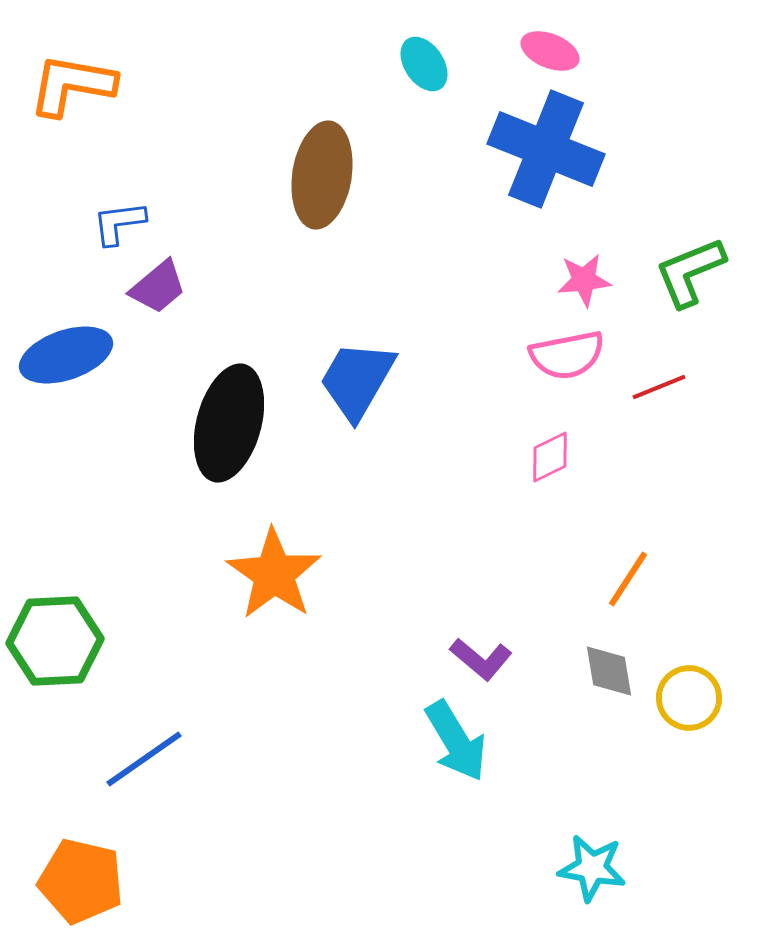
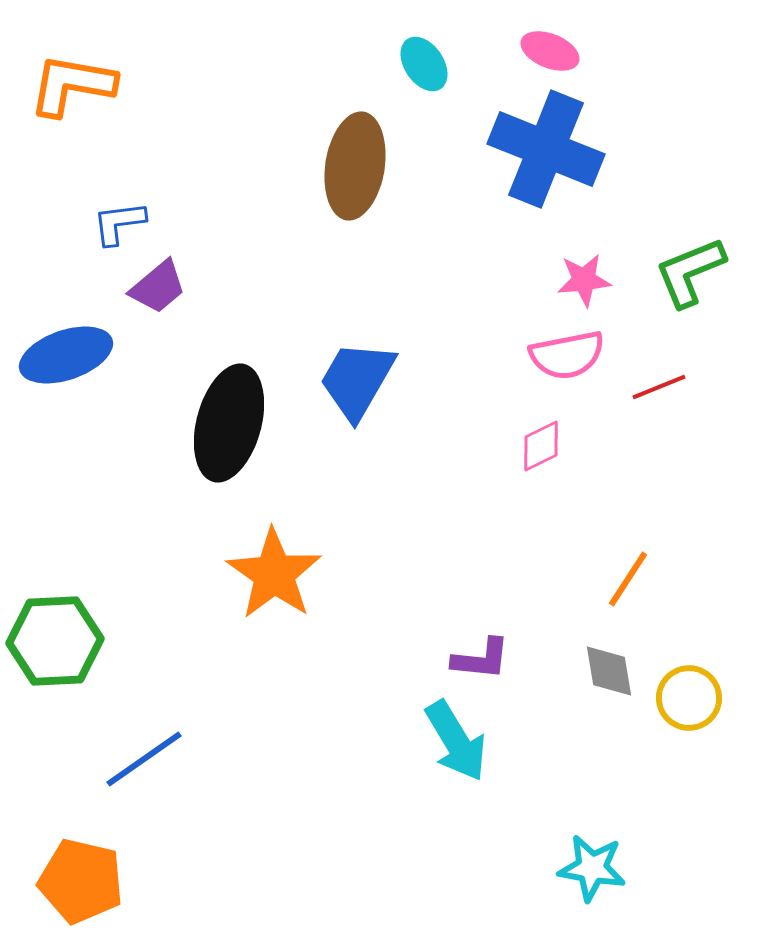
brown ellipse: moved 33 px right, 9 px up
pink diamond: moved 9 px left, 11 px up
purple L-shape: rotated 34 degrees counterclockwise
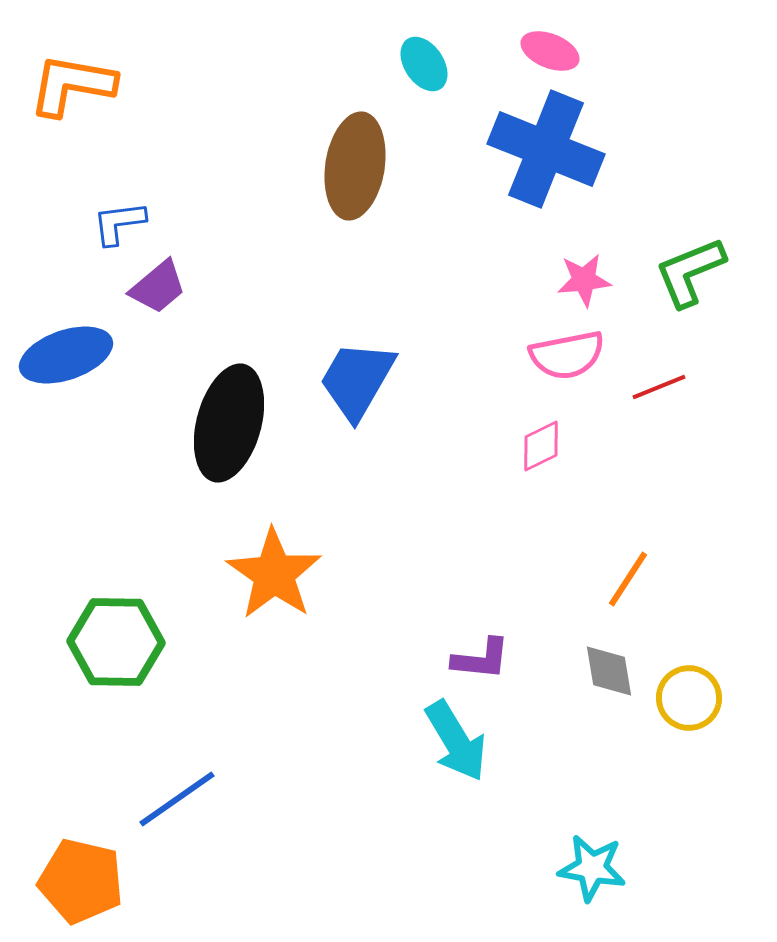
green hexagon: moved 61 px right, 1 px down; rotated 4 degrees clockwise
blue line: moved 33 px right, 40 px down
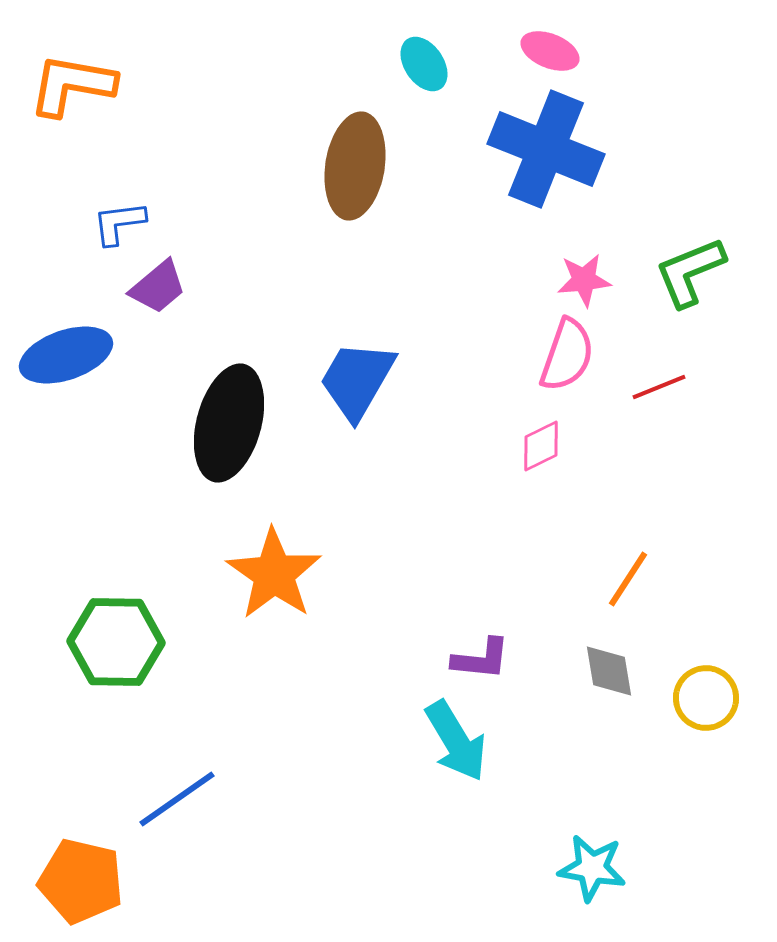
pink semicircle: rotated 60 degrees counterclockwise
yellow circle: moved 17 px right
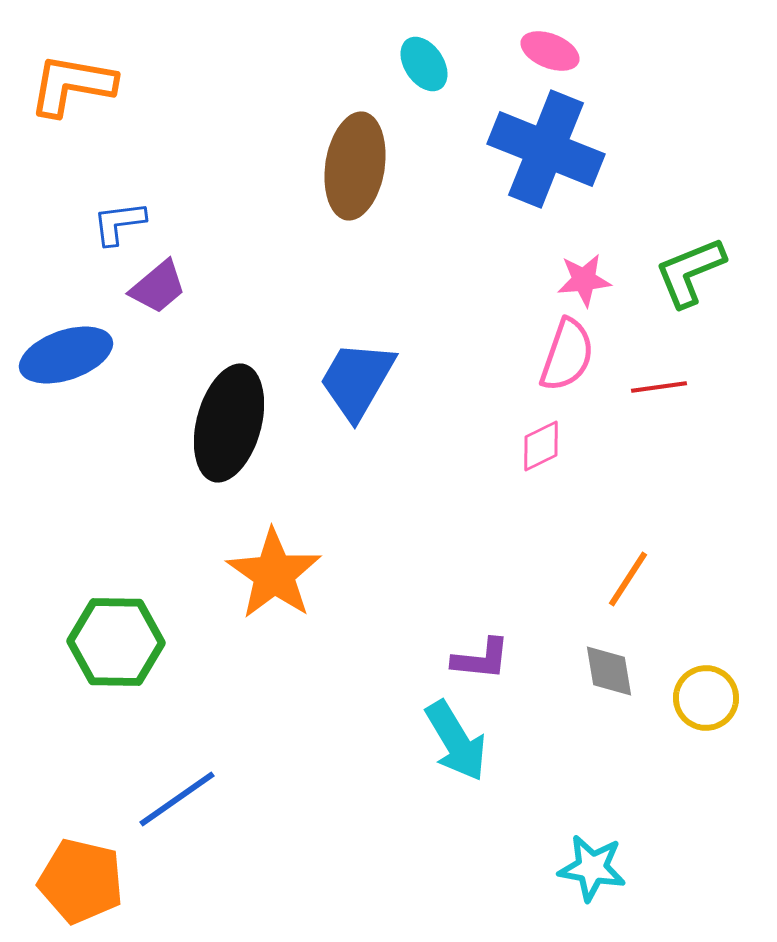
red line: rotated 14 degrees clockwise
